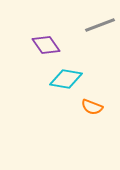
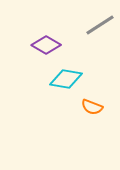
gray line: rotated 12 degrees counterclockwise
purple diamond: rotated 24 degrees counterclockwise
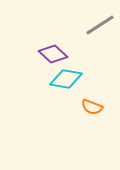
purple diamond: moved 7 px right, 9 px down; rotated 12 degrees clockwise
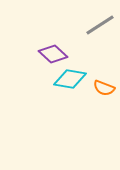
cyan diamond: moved 4 px right
orange semicircle: moved 12 px right, 19 px up
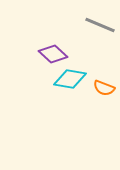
gray line: rotated 56 degrees clockwise
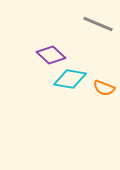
gray line: moved 2 px left, 1 px up
purple diamond: moved 2 px left, 1 px down
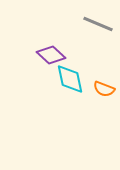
cyan diamond: rotated 68 degrees clockwise
orange semicircle: moved 1 px down
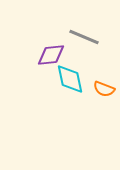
gray line: moved 14 px left, 13 px down
purple diamond: rotated 48 degrees counterclockwise
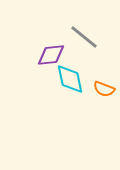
gray line: rotated 16 degrees clockwise
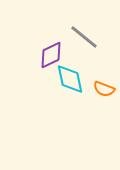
purple diamond: rotated 20 degrees counterclockwise
